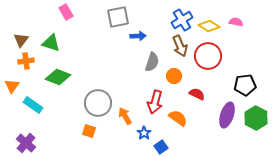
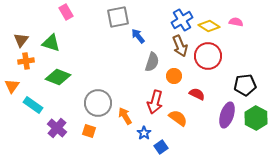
blue arrow: rotated 126 degrees counterclockwise
purple cross: moved 31 px right, 15 px up
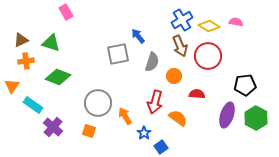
gray square: moved 37 px down
brown triangle: rotated 28 degrees clockwise
red semicircle: rotated 21 degrees counterclockwise
purple cross: moved 4 px left, 1 px up
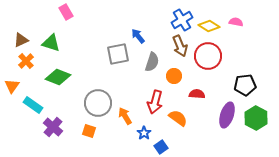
orange cross: rotated 35 degrees counterclockwise
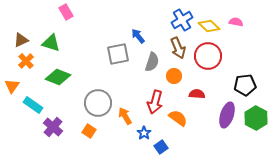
yellow diamond: rotated 10 degrees clockwise
brown arrow: moved 2 px left, 2 px down
orange square: rotated 16 degrees clockwise
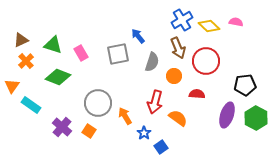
pink rectangle: moved 15 px right, 41 px down
green triangle: moved 2 px right, 2 px down
red circle: moved 2 px left, 5 px down
cyan rectangle: moved 2 px left
purple cross: moved 9 px right
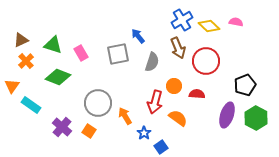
orange circle: moved 10 px down
black pentagon: rotated 15 degrees counterclockwise
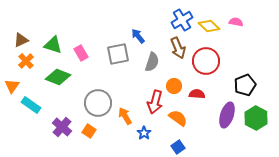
blue square: moved 17 px right
